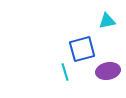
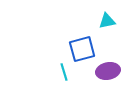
cyan line: moved 1 px left
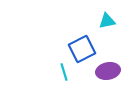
blue square: rotated 12 degrees counterclockwise
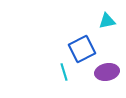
purple ellipse: moved 1 px left, 1 px down
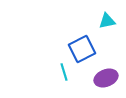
purple ellipse: moved 1 px left, 6 px down; rotated 10 degrees counterclockwise
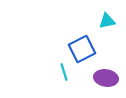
purple ellipse: rotated 30 degrees clockwise
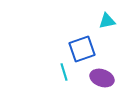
blue square: rotated 8 degrees clockwise
purple ellipse: moved 4 px left; rotated 10 degrees clockwise
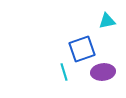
purple ellipse: moved 1 px right, 6 px up; rotated 25 degrees counterclockwise
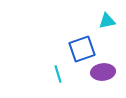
cyan line: moved 6 px left, 2 px down
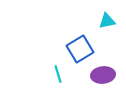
blue square: moved 2 px left; rotated 12 degrees counterclockwise
purple ellipse: moved 3 px down
